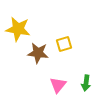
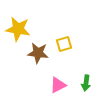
pink triangle: rotated 24 degrees clockwise
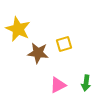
yellow star: rotated 15 degrees clockwise
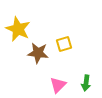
pink triangle: rotated 18 degrees counterclockwise
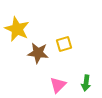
yellow star: moved 1 px left
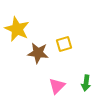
pink triangle: moved 1 px left, 1 px down
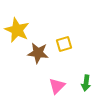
yellow star: moved 1 px down
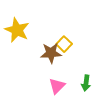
yellow square: rotated 28 degrees counterclockwise
brown star: moved 13 px right; rotated 10 degrees counterclockwise
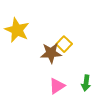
pink triangle: rotated 12 degrees clockwise
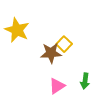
green arrow: moved 1 px left, 2 px up
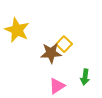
green arrow: moved 4 px up
